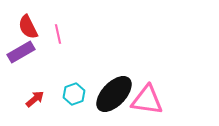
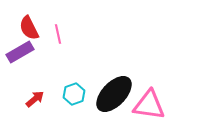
red semicircle: moved 1 px right, 1 px down
purple rectangle: moved 1 px left
pink triangle: moved 2 px right, 5 px down
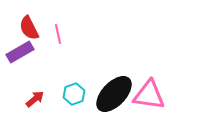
pink triangle: moved 10 px up
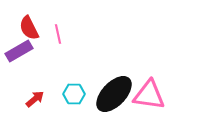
purple rectangle: moved 1 px left, 1 px up
cyan hexagon: rotated 20 degrees clockwise
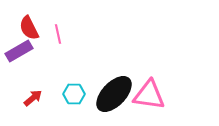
red arrow: moved 2 px left, 1 px up
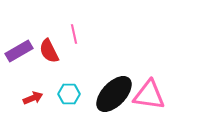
red semicircle: moved 20 px right, 23 px down
pink line: moved 16 px right
cyan hexagon: moved 5 px left
red arrow: rotated 18 degrees clockwise
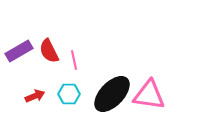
pink line: moved 26 px down
black ellipse: moved 2 px left
red arrow: moved 2 px right, 2 px up
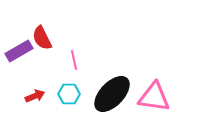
red semicircle: moved 7 px left, 13 px up
pink triangle: moved 5 px right, 2 px down
